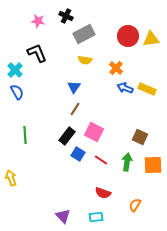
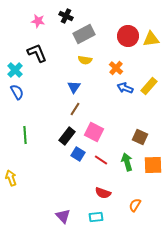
yellow rectangle: moved 2 px right, 3 px up; rotated 72 degrees counterclockwise
green arrow: rotated 24 degrees counterclockwise
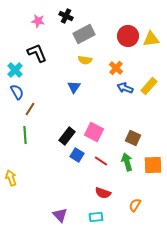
brown line: moved 45 px left
brown square: moved 7 px left, 1 px down
blue square: moved 1 px left, 1 px down
red line: moved 1 px down
purple triangle: moved 3 px left, 1 px up
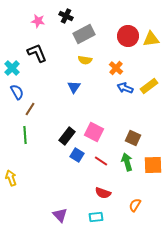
cyan cross: moved 3 px left, 2 px up
yellow rectangle: rotated 12 degrees clockwise
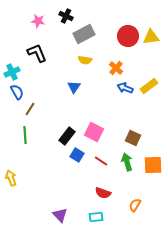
yellow triangle: moved 2 px up
cyan cross: moved 4 px down; rotated 21 degrees clockwise
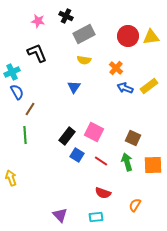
yellow semicircle: moved 1 px left
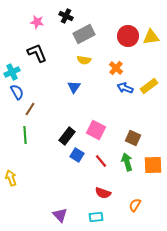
pink star: moved 1 px left, 1 px down
pink square: moved 2 px right, 2 px up
red line: rotated 16 degrees clockwise
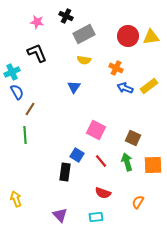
orange cross: rotated 16 degrees counterclockwise
black rectangle: moved 2 px left, 36 px down; rotated 30 degrees counterclockwise
yellow arrow: moved 5 px right, 21 px down
orange semicircle: moved 3 px right, 3 px up
